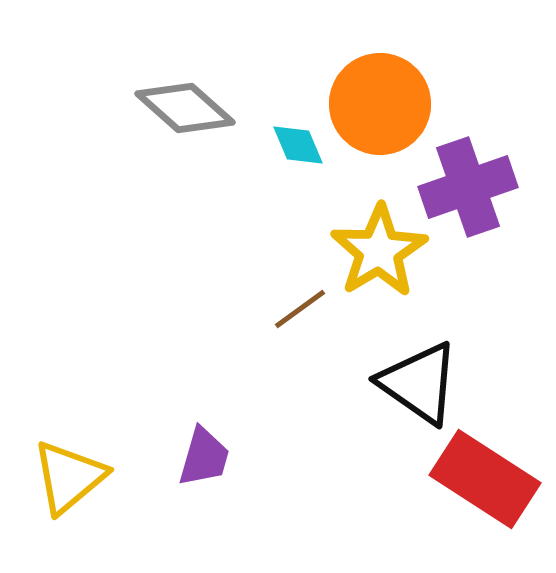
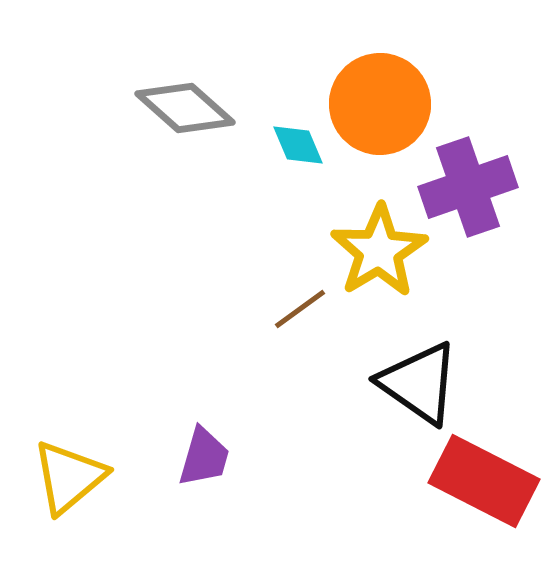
red rectangle: moved 1 px left, 2 px down; rotated 6 degrees counterclockwise
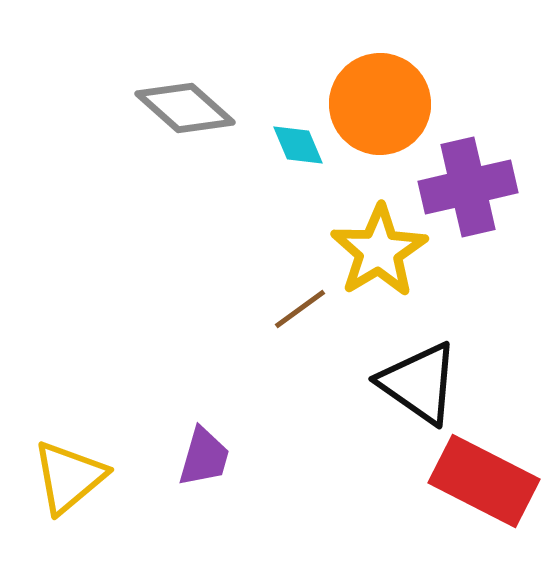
purple cross: rotated 6 degrees clockwise
